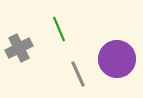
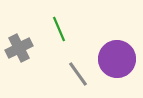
gray line: rotated 12 degrees counterclockwise
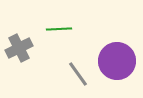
green line: rotated 70 degrees counterclockwise
purple circle: moved 2 px down
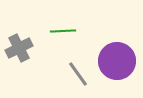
green line: moved 4 px right, 2 px down
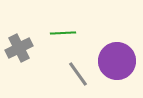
green line: moved 2 px down
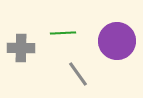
gray cross: moved 2 px right; rotated 28 degrees clockwise
purple circle: moved 20 px up
